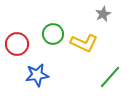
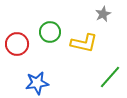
green circle: moved 3 px left, 2 px up
yellow L-shape: rotated 12 degrees counterclockwise
blue star: moved 8 px down
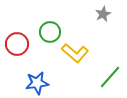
yellow L-shape: moved 9 px left, 10 px down; rotated 28 degrees clockwise
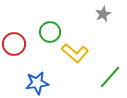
red circle: moved 3 px left
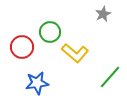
red circle: moved 8 px right, 3 px down
